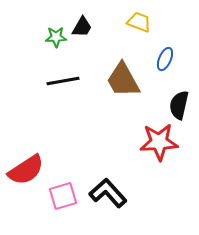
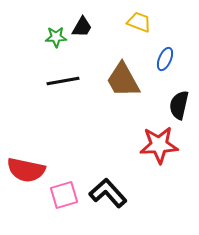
red star: moved 3 px down
red semicircle: rotated 45 degrees clockwise
pink square: moved 1 px right, 1 px up
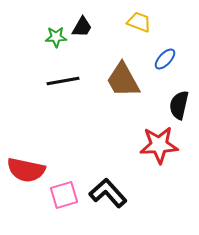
blue ellipse: rotated 20 degrees clockwise
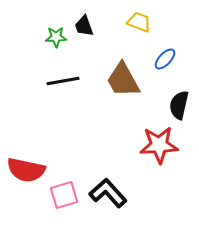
black trapezoid: moved 2 px right, 1 px up; rotated 130 degrees clockwise
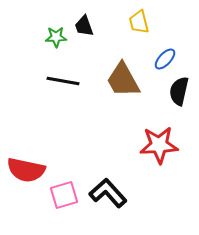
yellow trapezoid: rotated 125 degrees counterclockwise
black line: rotated 20 degrees clockwise
black semicircle: moved 14 px up
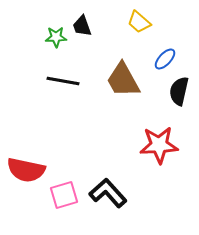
yellow trapezoid: rotated 35 degrees counterclockwise
black trapezoid: moved 2 px left
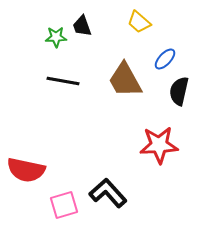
brown trapezoid: moved 2 px right
pink square: moved 10 px down
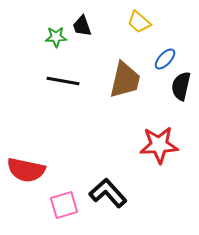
brown trapezoid: rotated 138 degrees counterclockwise
black semicircle: moved 2 px right, 5 px up
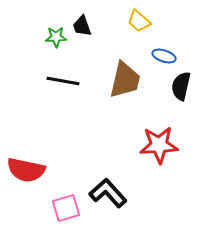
yellow trapezoid: moved 1 px up
blue ellipse: moved 1 px left, 3 px up; rotated 65 degrees clockwise
pink square: moved 2 px right, 3 px down
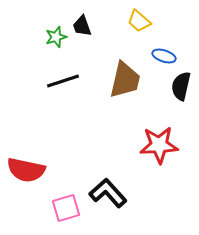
green star: rotated 15 degrees counterclockwise
black line: rotated 28 degrees counterclockwise
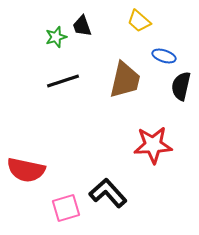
red star: moved 6 px left
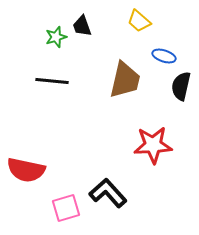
black line: moved 11 px left; rotated 24 degrees clockwise
